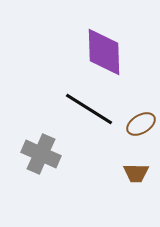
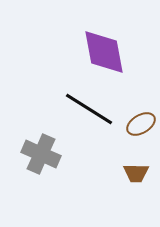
purple diamond: rotated 9 degrees counterclockwise
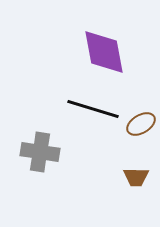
black line: moved 4 px right; rotated 15 degrees counterclockwise
gray cross: moved 1 px left, 2 px up; rotated 15 degrees counterclockwise
brown trapezoid: moved 4 px down
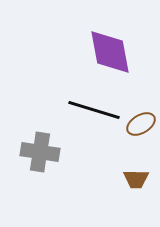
purple diamond: moved 6 px right
black line: moved 1 px right, 1 px down
brown trapezoid: moved 2 px down
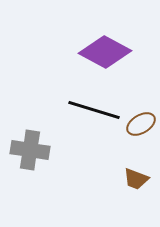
purple diamond: moved 5 px left; rotated 51 degrees counterclockwise
gray cross: moved 10 px left, 2 px up
brown trapezoid: rotated 20 degrees clockwise
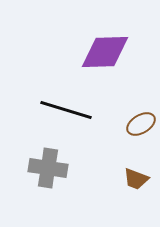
purple diamond: rotated 30 degrees counterclockwise
black line: moved 28 px left
gray cross: moved 18 px right, 18 px down
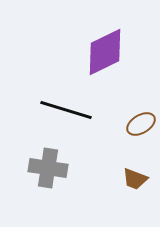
purple diamond: rotated 24 degrees counterclockwise
brown trapezoid: moved 1 px left
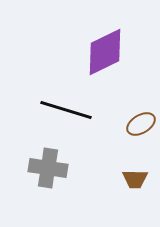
brown trapezoid: rotated 20 degrees counterclockwise
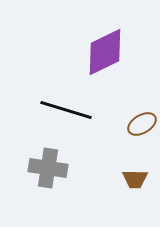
brown ellipse: moved 1 px right
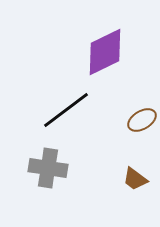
black line: rotated 54 degrees counterclockwise
brown ellipse: moved 4 px up
brown trapezoid: rotated 36 degrees clockwise
